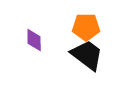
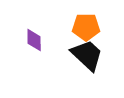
black trapezoid: rotated 6 degrees clockwise
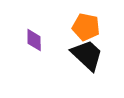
orange pentagon: rotated 12 degrees clockwise
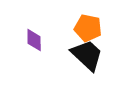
orange pentagon: moved 2 px right, 1 px down
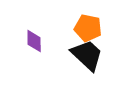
purple diamond: moved 1 px down
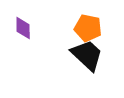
purple diamond: moved 11 px left, 13 px up
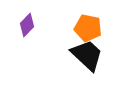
purple diamond: moved 4 px right, 3 px up; rotated 45 degrees clockwise
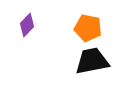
black trapezoid: moved 5 px right, 6 px down; rotated 54 degrees counterclockwise
